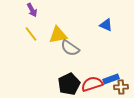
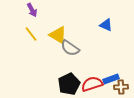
yellow triangle: rotated 42 degrees clockwise
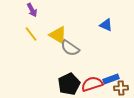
brown cross: moved 1 px down
